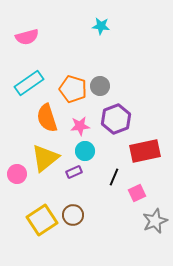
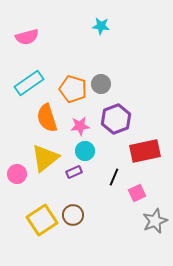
gray circle: moved 1 px right, 2 px up
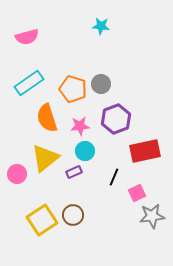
gray star: moved 3 px left, 5 px up; rotated 15 degrees clockwise
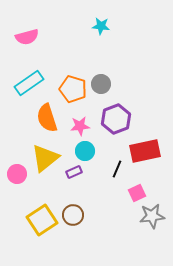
black line: moved 3 px right, 8 px up
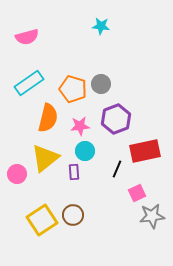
orange semicircle: moved 1 px right; rotated 148 degrees counterclockwise
purple rectangle: rotated 70 degrees counterclockwise
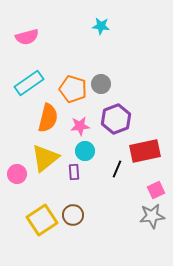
pink square: moved 19 px right, 3 px up
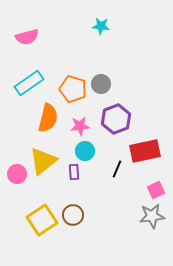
yellow triangle: moved 2 px left, 3 px down
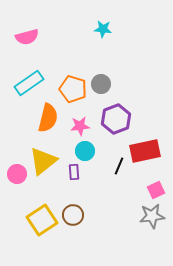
cyan star: moved 2 px right, 3 px down
black line: moved 2 px right, 3 px up
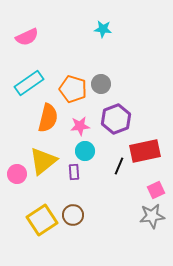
pink semicircle: rotated 10 degrees counterclockwise
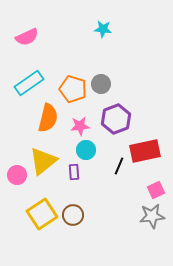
cyan circle: moved 1 px right, 1 px up
pink circle: moved 1 px down
yellow square: moved 6 px up
